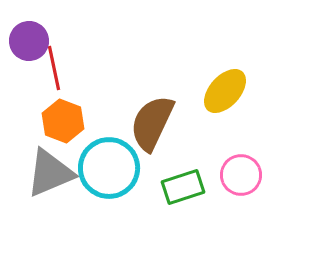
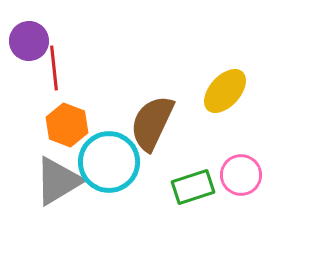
red line: rotated 6 degrees clockwise
orange hexagon: moved 4 px right, 4 px down
cyan circle: moved 6 px up
gray triangle: moved 8 px right, 8 px down; rotated 8 degrees counterclockwise
green rectangle: moved 10 px right
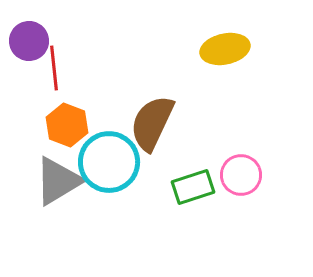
yellow ellipse: moved 42 px up; rotated 36 degrees clockwise
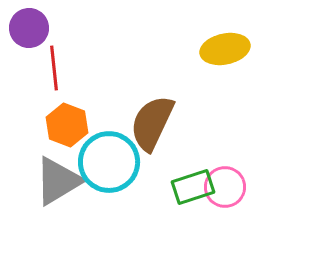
purple circle: moved 13 px up
pink circle: moved 16 px left, 12 px down
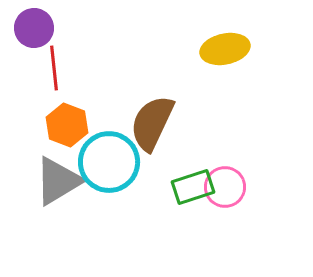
purple circle: moved 5 px right
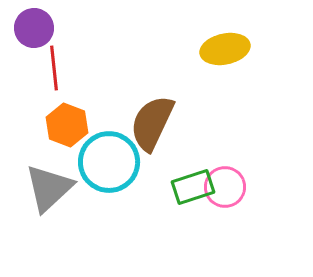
gray triangle: moved 9 px left, 7 px down; rotated 12 degrees counterclockwise
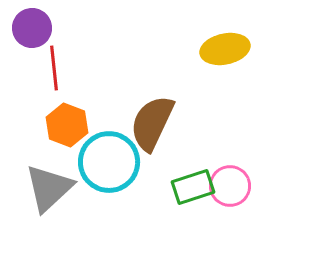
purple circle: moved 2 px left
pink circle: moved 5 px right, 1 px up
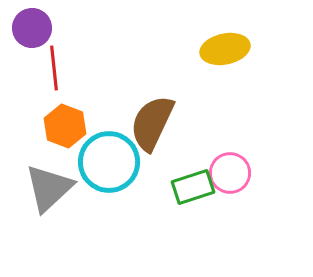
orange hexagon: moved 2 px left, 1 px down
pink circle: moved 13 px up
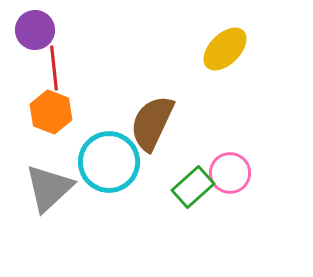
purple circle: moved 3 px right, 2 px down
yellow ellipse: rotated 33 degrees counterclockwise
orange hexagon: moved 14 px left, 14 px up
green rectangle: rotated 24 degrees counterclockwise
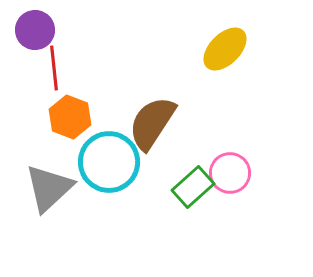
orange hexagon: moved 19 px right, 5 px down
brown semicircle: rotated 8 degrees clockwise
